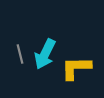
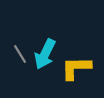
gray line: rotated 18 degrees counterclockwise
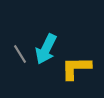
cyan arrow: moved 1 px right, 5 px up
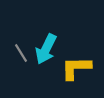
gray line: moved 1 px right, 1 px up
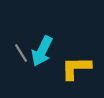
cyan arrow: moved 4 px left, 2 px down
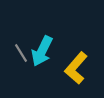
yellow L-shape: rotated 48 degrees counterclockwise
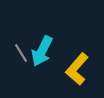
yellow L-shape: moved 1 px right, 1 px down
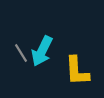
yellow L-shape: moved 2 px down; rotated 44 degrees counterclockwise
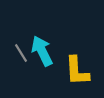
cyan arrow: rotated 128 degrees clockwise
